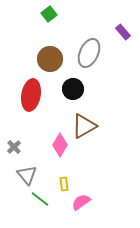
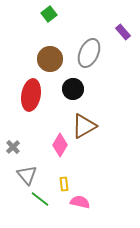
gray cross: moved 1 px left
pink semicircle: moved 1 px left; rotated 48 degrees clockwise
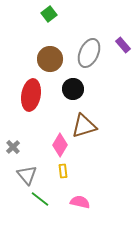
purple rectangle: moved 13 px down
brown triangle: rotated 12 degrees clockwise
yellow rectangle: moved 1 px left, 13 px up
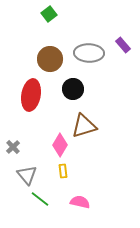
gray ellipse: rotated 68 degrees clockwise
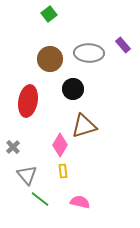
red ellipse: moved 3 px left, 6 px down
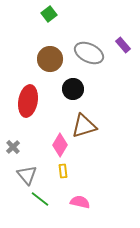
gray ellipse: rotated 24 degrees clockwise
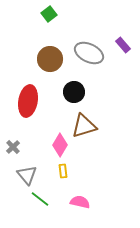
black circle: moved 1 px right, 3 px down
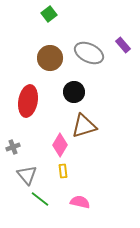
brown circle: moved 1 px up
gray cross: rotated 24 degrees clockwise
